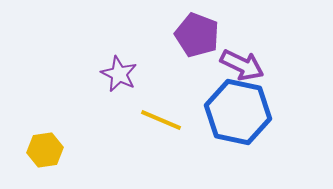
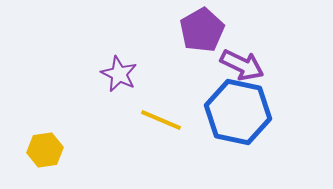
purple pentagon: moved 5 px right, 5 px up; rotated 21 degrees clockwise
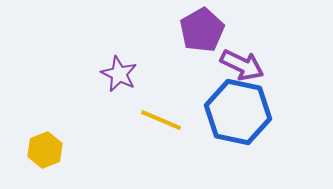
yellow hexagon: rotated 12 degrees counterclockwise
